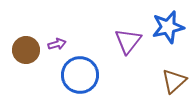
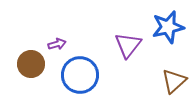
purple triangle: moved 4 px down
brown circle: moved 5 px right, 14 px down
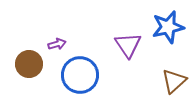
purple triangle: rotated 12 degrees counterclockwise
brown circle: moved 2 px left
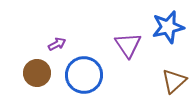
purple arrow: rotated 12 degrees counterclockwise
brown circle: moved 8 px right, 9 px down
blue circle: moved 4 px right
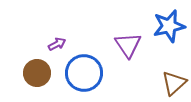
blue star: moved 1 px right, 1 px up
blue circle: moved 2 px up
brown triangle: moved 2 px down
